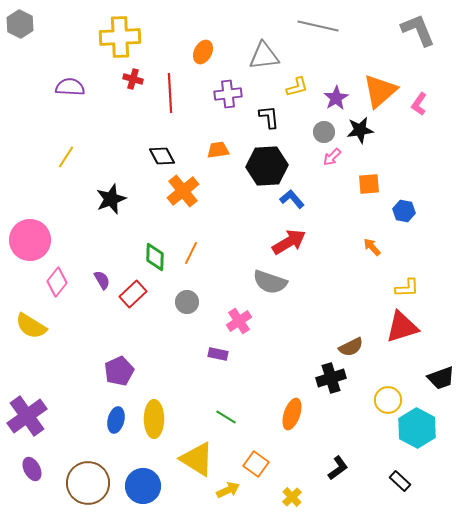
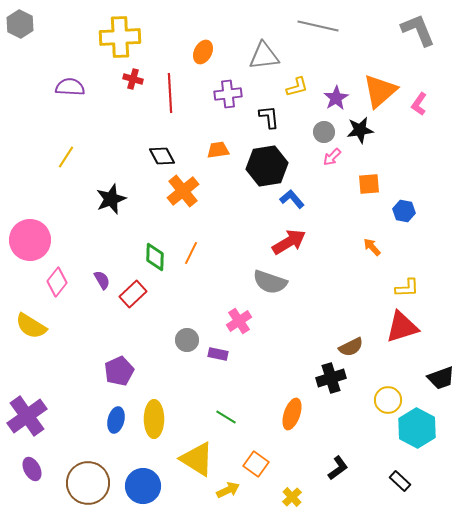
black hexagon at (267, 166): rotated 6 degrees counterclockwise
gray circle at (187, 302): moved 38 px down
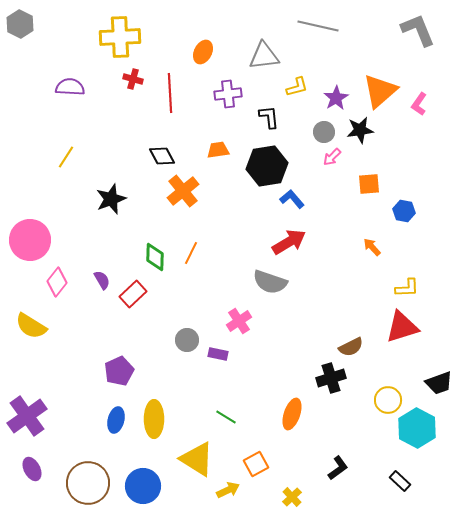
black trapezoid at (441, 378): moved 2 px left, 5 px down
orange square at (256, 464): rotated 25 degrees clockwise
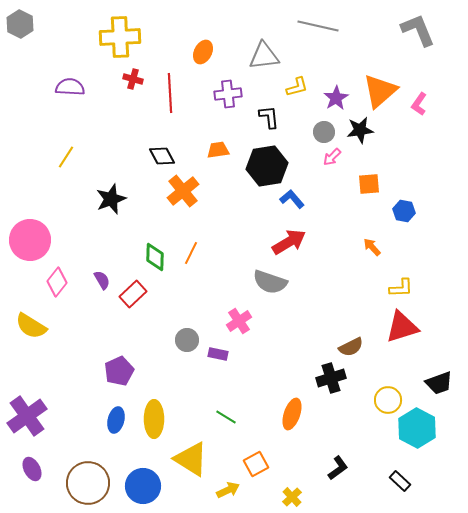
yellow L-shape at (407, 288): moved 6 px left
yellow triangle at (197, 459): moved 6 px left
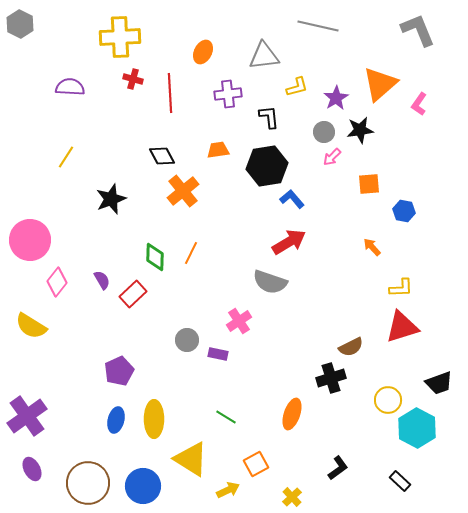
orange triangle at (380, 91): moved 7 px up
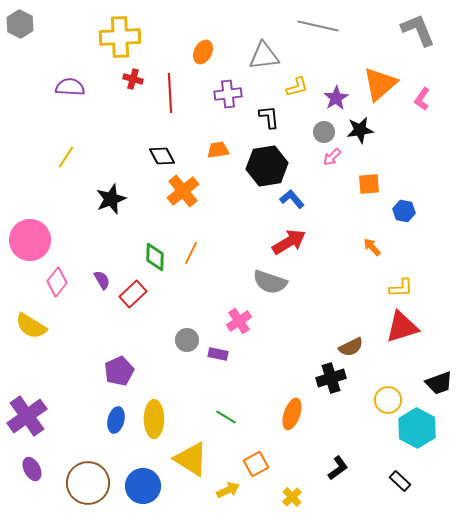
pink L-shape at (419, 104): moved 3 px right, 5 px up
